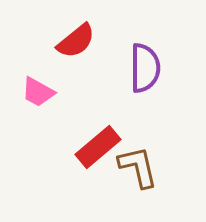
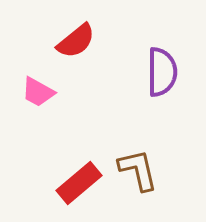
purple semicircle: moved 17 px right, 4 px down
red rectangle: moved 19 px left, 36 px down
brown L-shape: moved 3 px down
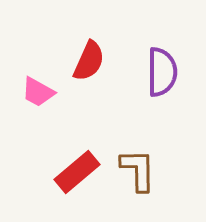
red semicircle: moved 13 px right, 20 px down; rotated 27 degrees counterclockwise
brown L-shape: rotated 12 degrees clockwise
red rectangle: moved 2 px left, 11 px up
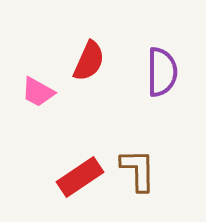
red rectangle: moved 3 px right, 5 px down; rotated 6 degrees clockwise
